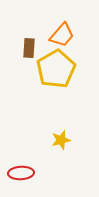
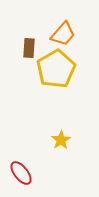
orange trapezoid: moved 1 px right, 1 px up
yellow star: rotated 18 degrees counterclockwise
red ellipse: rotated 55 degrees clockwise
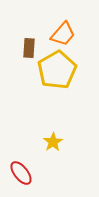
yellow pentagon: moved 1 px right, 1 px down
yellow star: moved 8 px left, 2 px down
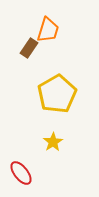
orange trapezoid: moved 15 px left, 4 px up; rotated 24 degrees counterclockwise
brown rectangle: rotated 30 degrees clockwise
yellow pentagon: moved 24 px down
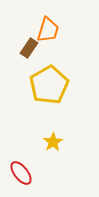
yellow pentagon: moved 8 px left, 9 px up
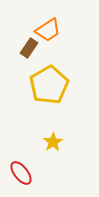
orange trapezoid: rotated 40 degrees clockwise
